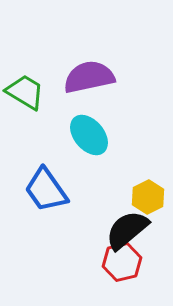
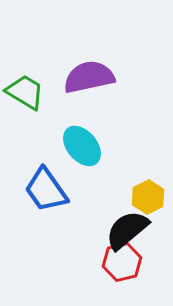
cyan ellipse: moved 7 px left, 11 px down
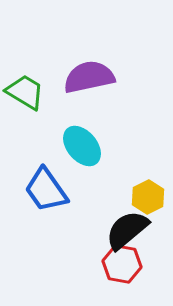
red hexagon: moved 2 px down; rotated 24 degrees clockwise
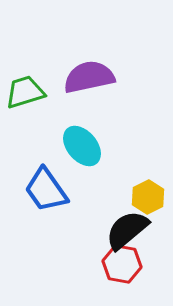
green trapezoid: rotated 48 degrees counterclockwise
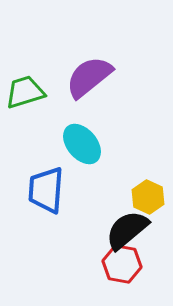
purple semicircle: rotated 27 degrees counterclockwise
cyan ellipse: moved 2 px up
blue trapezoid: rotated 39 degrees clockwise
yellow hexagon: rotated 8 degrees counterclockwise
